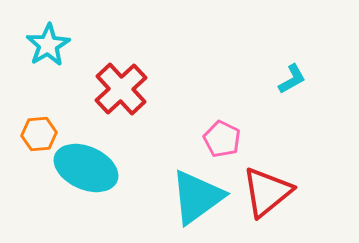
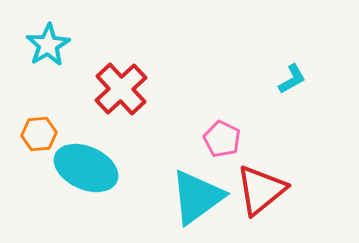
red triangle: moved 6 px left, 2 px up
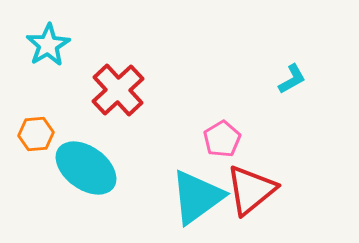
red cross: moved 3 px left, 1 px down
orange hexagon: moved 3 px left
pink pentagon: rotated 15 degrees clockwise
cyan ellipse: rotated 12 degrees clockwise
red triangle: moved 10 px left
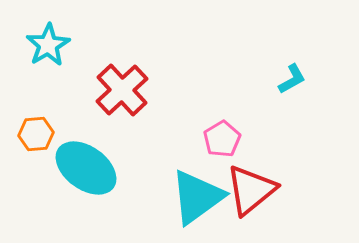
red cross: moved 4 px right
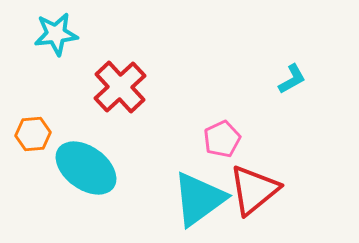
cyan star: moved 8 px right, 11 px up; rotated 24 degrees clockwise
red cross: moved 2 px left, 3 px up
orange hexagon: moved 3 px left
pink pentagon: rotated 6 degrees clockwise
red triangle: moved 3 px right
cyan triangle: moved 2 px right, 2 px down
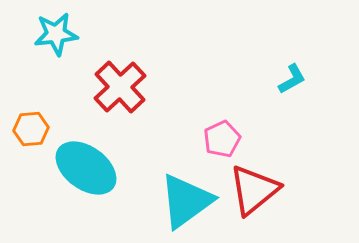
orange hexagon: moved 2 px left, 5 px up
cyan triangle: moved 13 px left, 2 px down
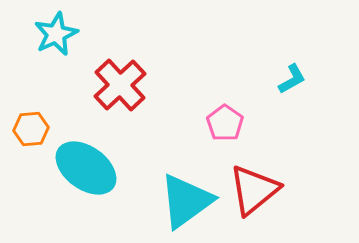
cyan star: rotated 18 degrees counterclockwise
red cross: moved 2 px up
pink pentagon: moved 3 px right, 16 px up; rotated 12 degrees counterclockwise
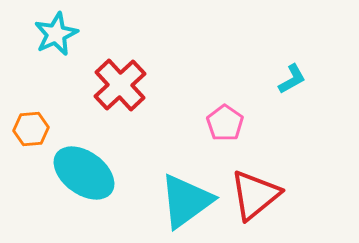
cyan ellipse: moved 2 px left, 5 px down
red triangle: moved 1 px right, 5 px down
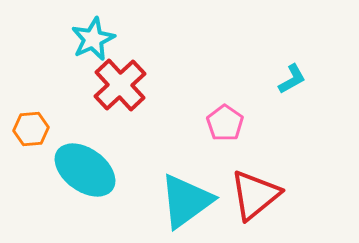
cyan star: moved 37 px right, 5 px down
cyan ellipse: moved 1 px right, 3 px up
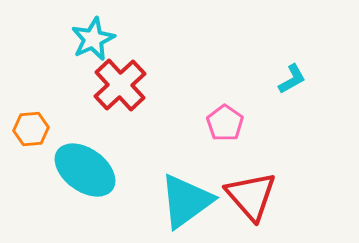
red triangle: moved 4 px left, 1 px down; rotated 32 degrees counterclockwise
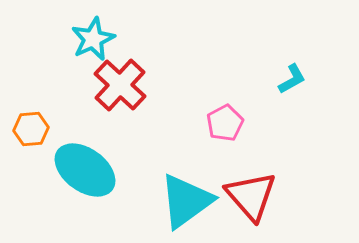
red cross: rotated 4 degrees counterclockwise
pink pentagon: rotated 9 degrees clockwise
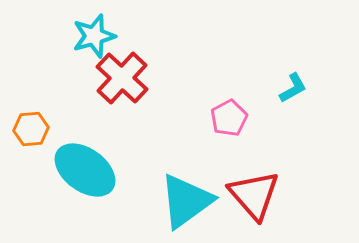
cyan star: moved 1 px right, 3 px up; rotated 9 degrees clockwise
cyan L-shape: moved 1 px right, 9 px down
red cross: moved 2 px right, 7 px up
pink pentagon: moved 4 px right, 5 px up
red triangle: moved 3 px right, 1 px up
